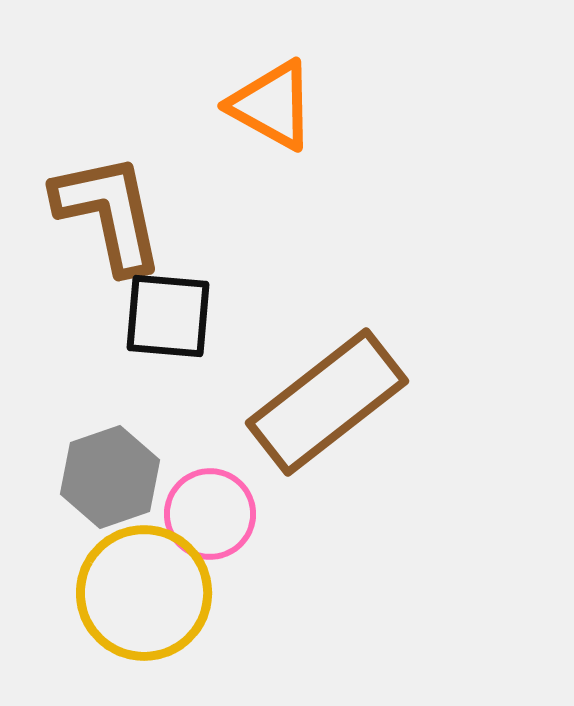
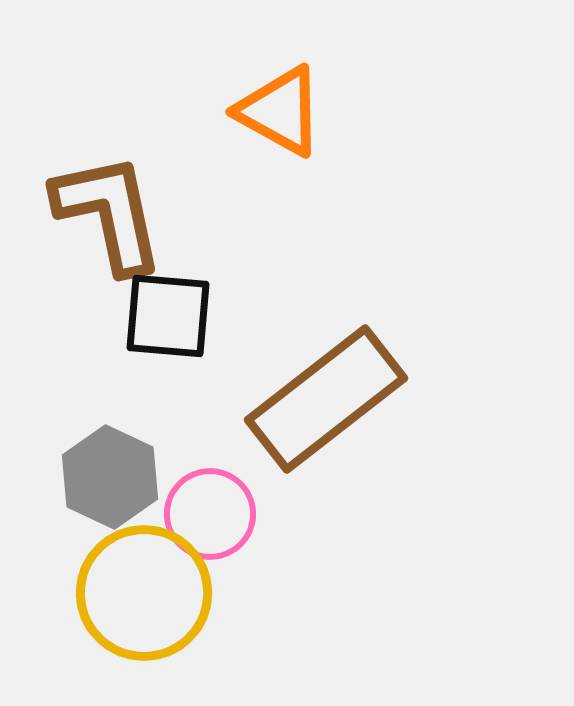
orange triangle: moved 8 px right, 6 px down
brown rectangle: moved 1 px left, 3 px up
gray hexagon: rotated 16 degrees counterclockwise
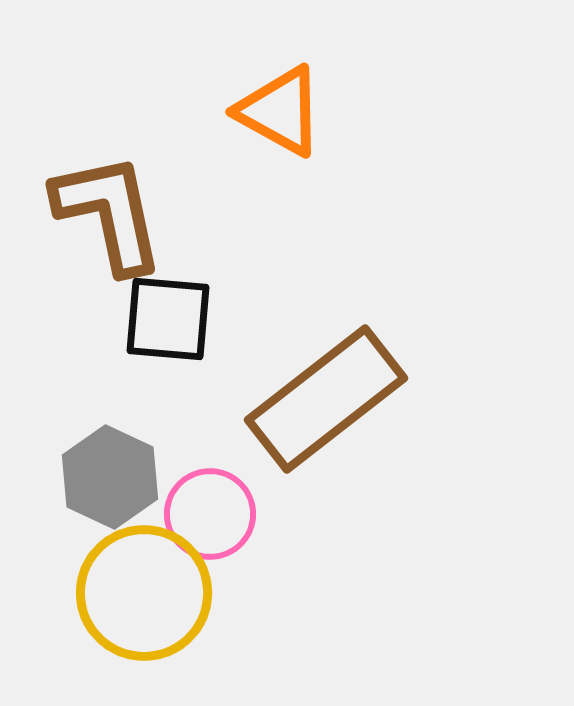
black square: moved 3 px down
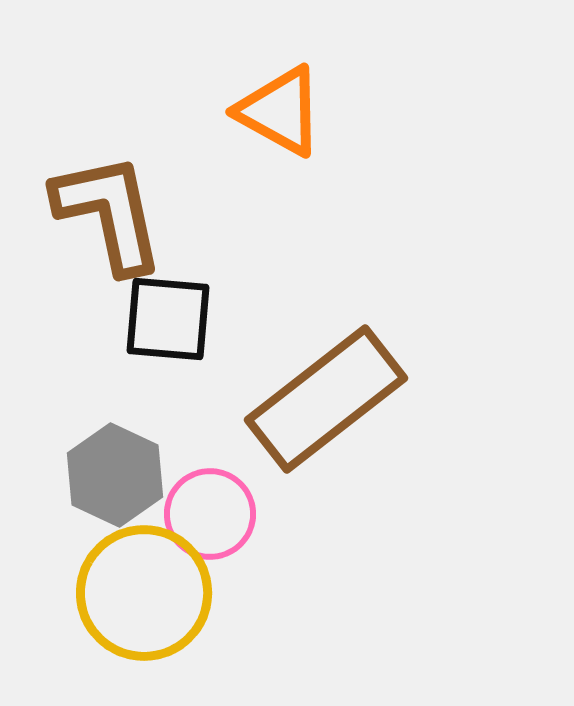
gray hexagon: moved 5 px right, 2 px up
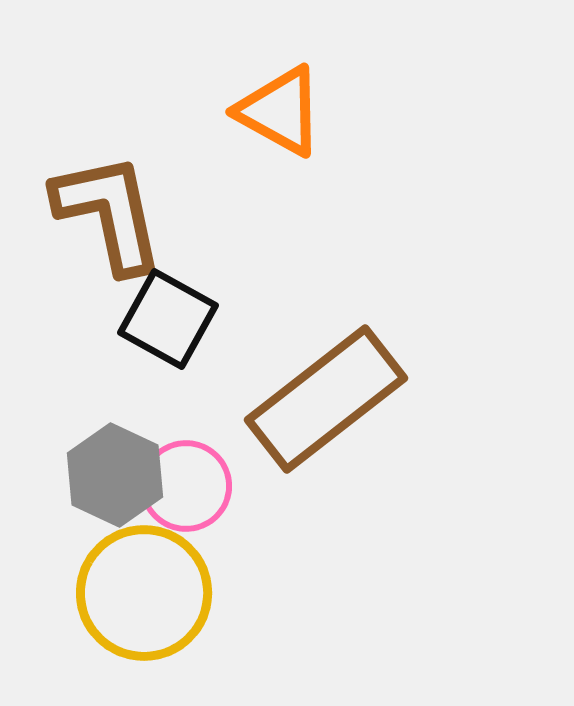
black square: rotated 24 degrees clockwise
pink circle: moved 24 px left, 28 px up
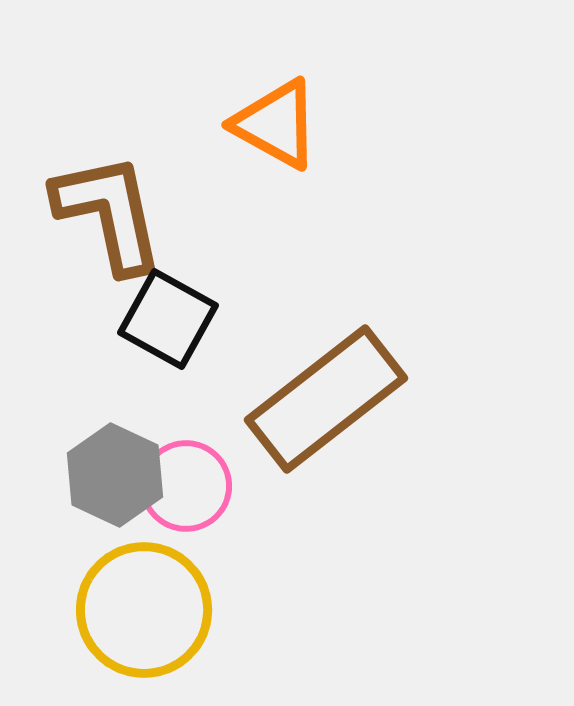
orange triangle: moved 4 px left, 13 px down
yellow circle: moved 17 px down
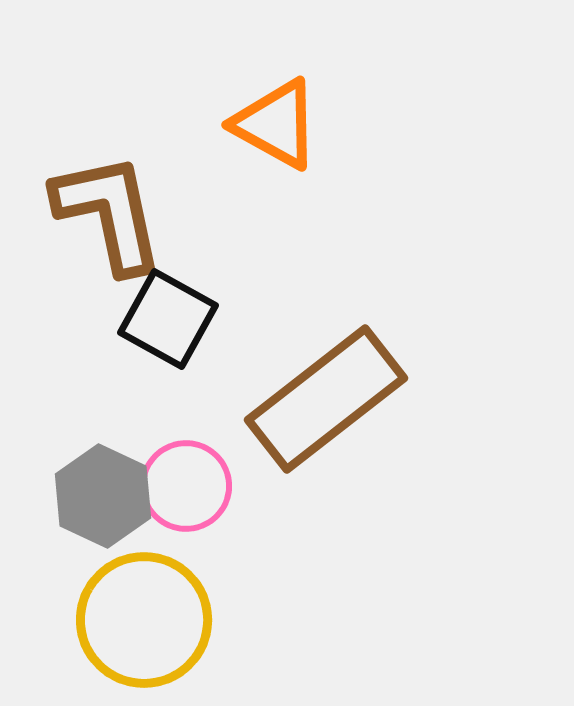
gray hexagon: moved 12 px left, 21 px down
yellow circle: moved 10 px down
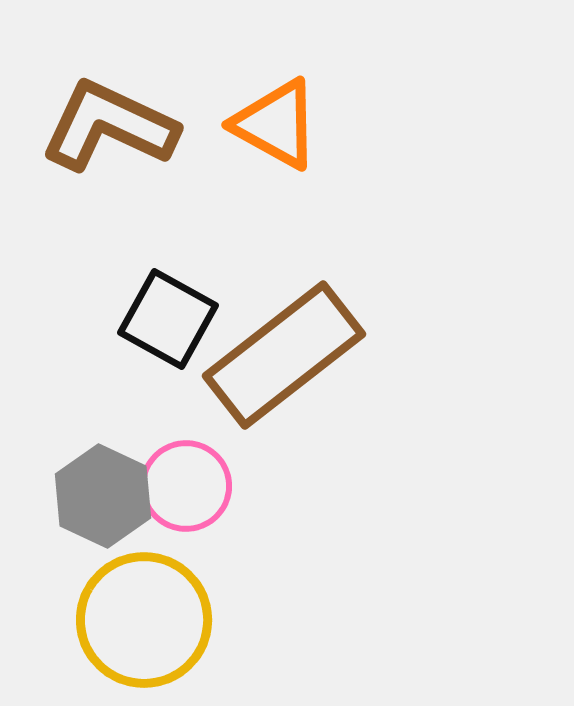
brown L-shape: moved 87 px up; rotated 53 degrees counterclockwise
brown rectangle: moved 42 px left, 44 px up
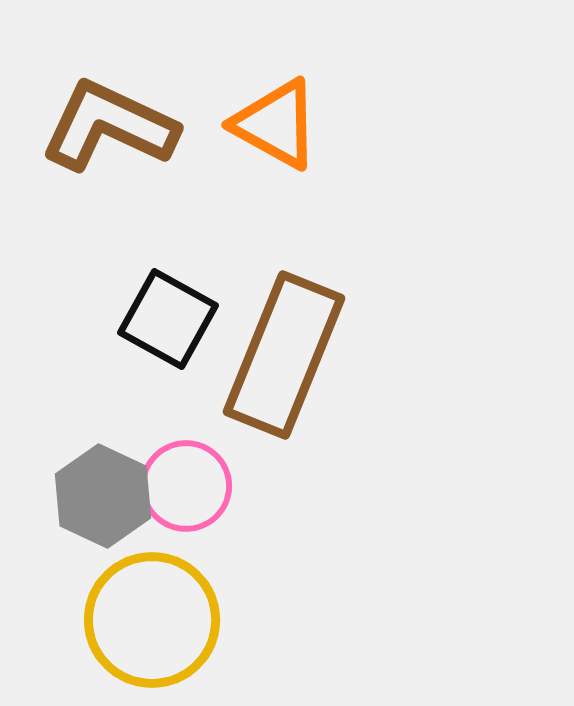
brown rectangle: rotated 30 degrees counterclockwise
yellow circle: moved 8 px right
